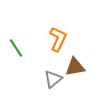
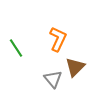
brown triangle: rotated 35 degrees counterclockwise
gray triangle: rotated 30 degrees counterclockwise
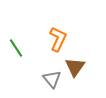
brown triangle: rotated 10 degrees counterclockwise
gray triangle: moved 1 px left
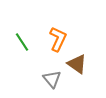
green line: moved 6 px right, 6 px up
brown triangle: moved 2 px right, 3 px up; rotated 30 degrees counterclockwise
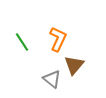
brown triangle: moved 3 px left, 1 px down; rotated 35 degrees clockwise
gray triangle: rotated 12 degrees counterclockwise
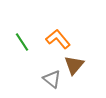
orange L-shape: rotated 65 degrees counterclockwise
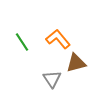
brown triangle: moved 2 px right, 2 px up; rotated 35 degrees clockwise
gray triangle: rotated 18 degrees clockwise
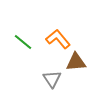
green line: moved 1 px right; rotated 18 degrees counterclockwise
brown triangle: moved 1 px up; rotated 10 degrees clockwise
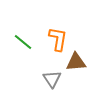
orange L-shape: rotated 50 degrees clockwise
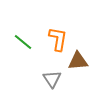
brown triangle: moved 2 px right, 1 px up
